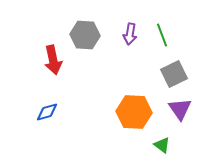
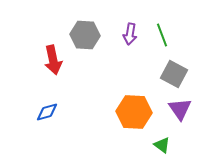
gray square: rotated 36 degrees counterclockwise
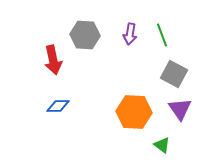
blue diamond: moved 11 px right, 6 px up; rotated 15 degrees clockwise
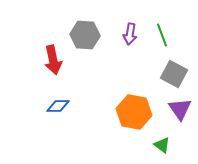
orange hexagon: rotated 8 degrees clockwise
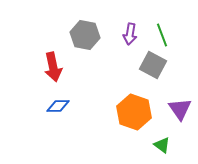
gray hexagon: rotated 8 degrees clockwise
red arrow: moved 7 px down
gray square: moved 21 px left, 9 px up
orange hexagon: rotated 8 degrees clockwise
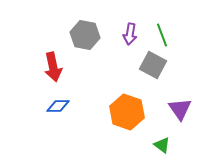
orange hexagon: moved 7 px left
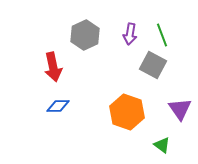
gray hexagon: rotated 24 degrees clockwise
